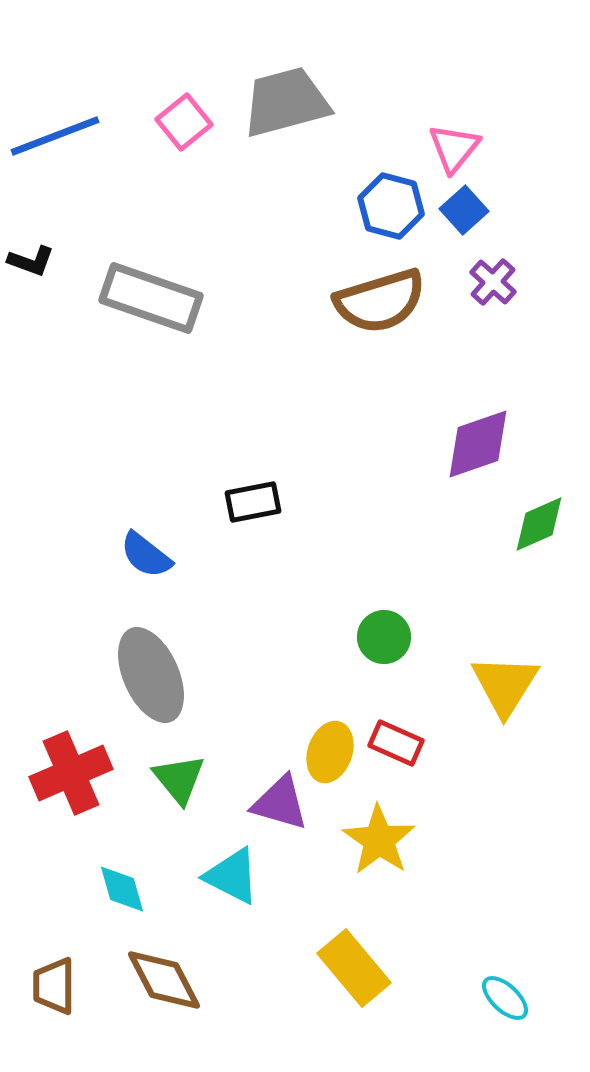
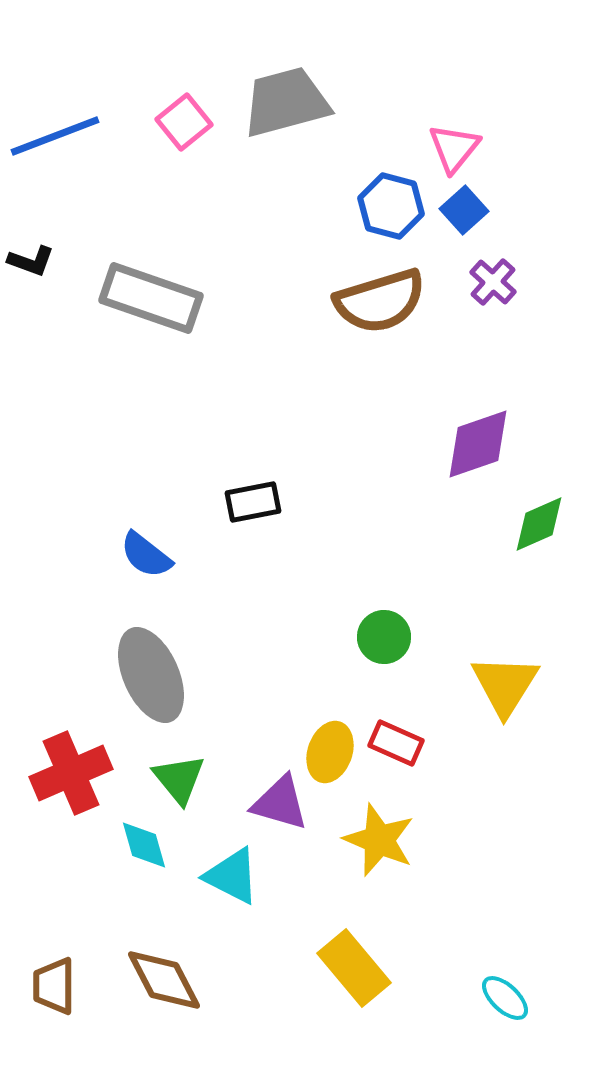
yellow star: rotated 12 degrees counterclockwise
cyan diamond: moved 22 px right, 44 px up
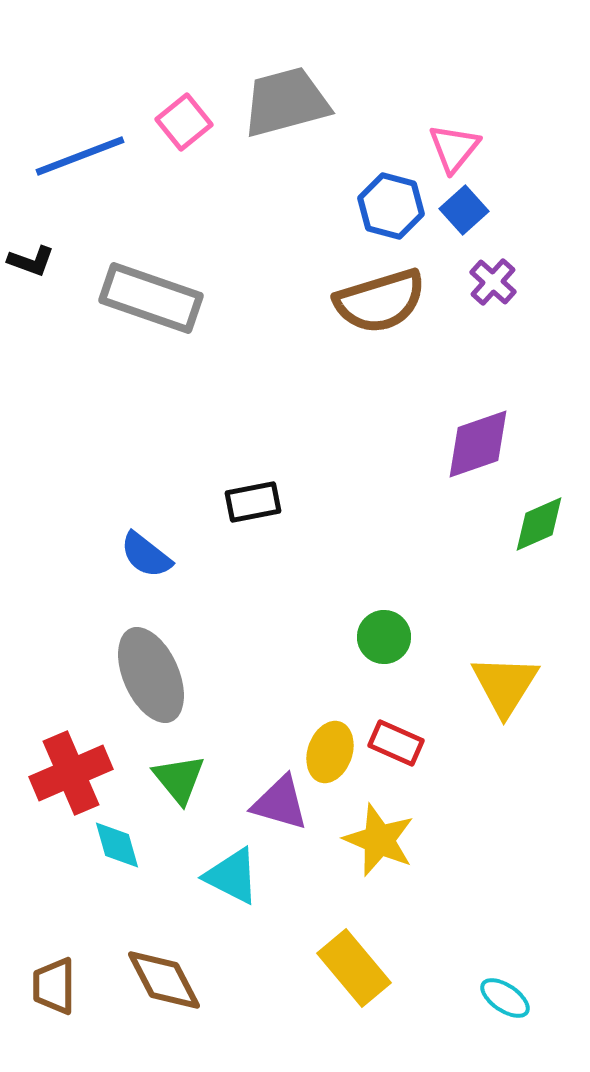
blue line: moved 25 px right, 20 px down
cyan diamond: moved 27 px left
cyan ellipse: rotated 9 degrees counterclockwise
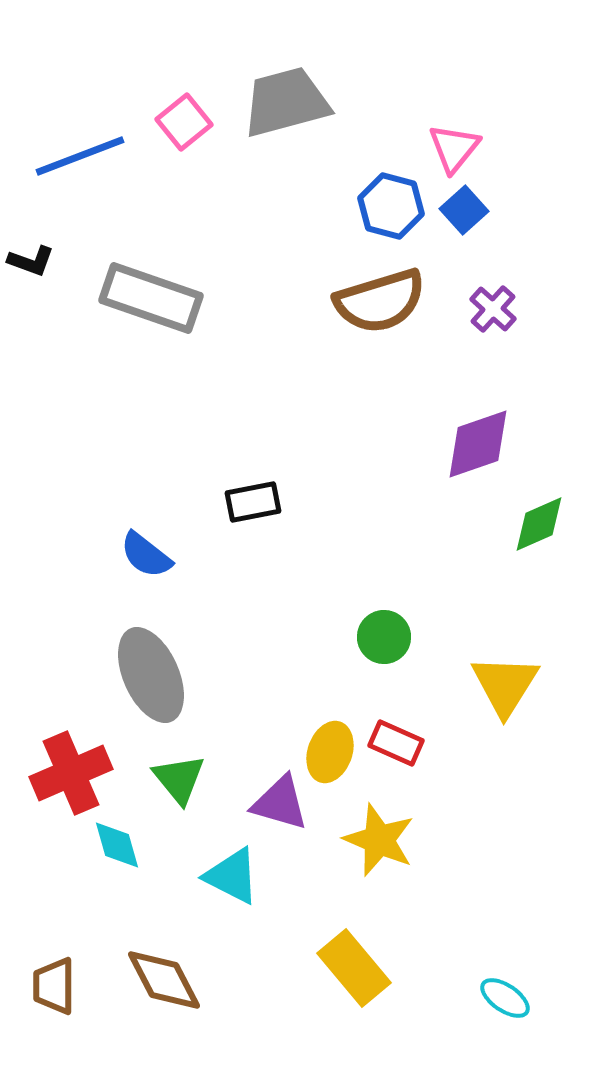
purple cross: moved 27 px down
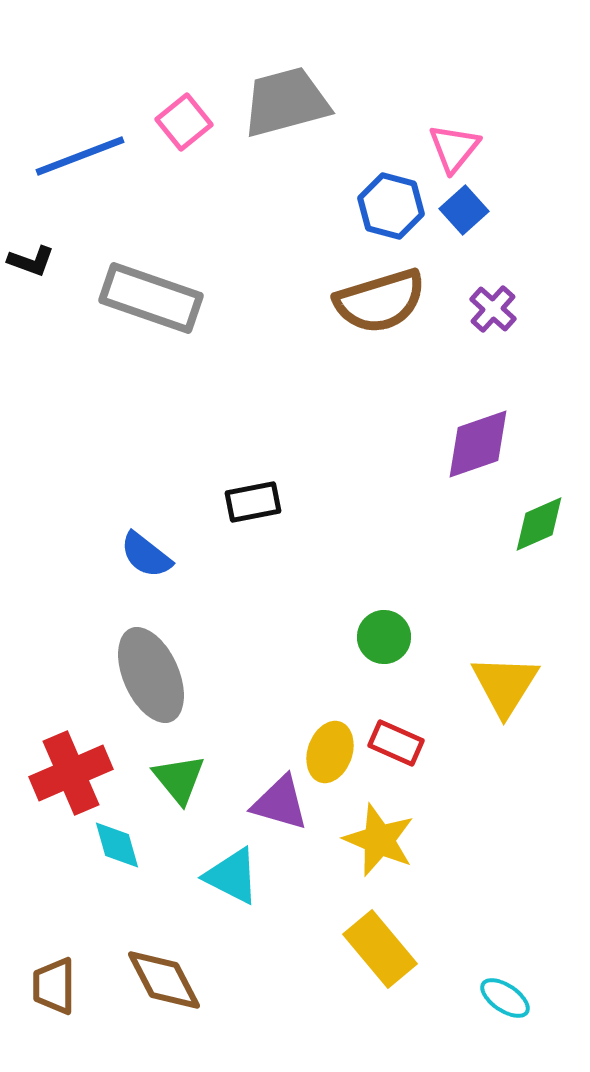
yellow rectangle: moved 26 px right, 19 px up
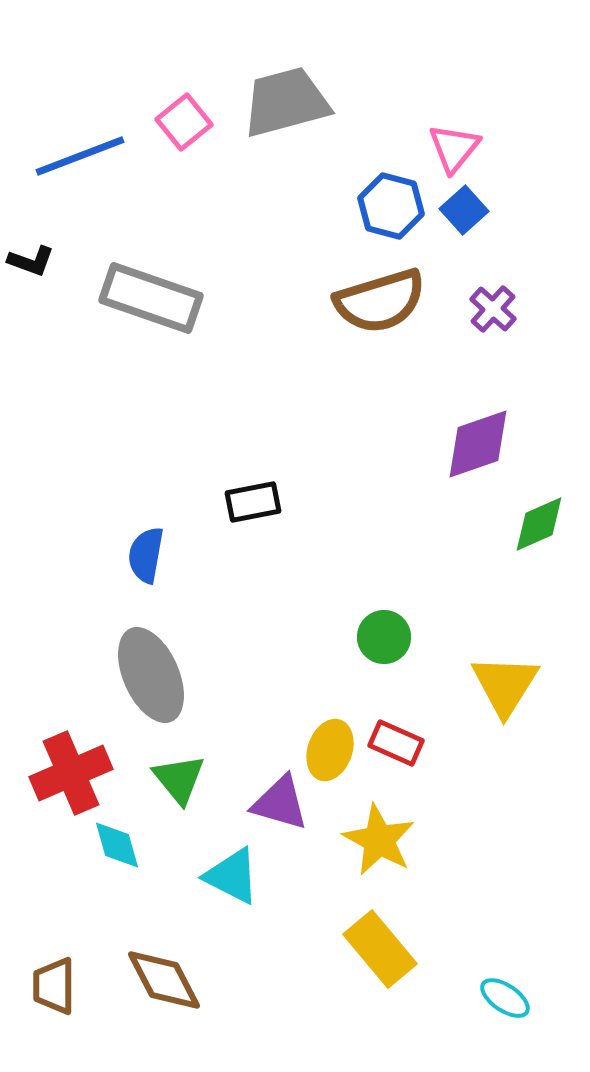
blue semicircle: rotated 62 degrees clockwise
yellow ellipse: moved 2 px up
yellow star: rotated 6 degrees clockwise
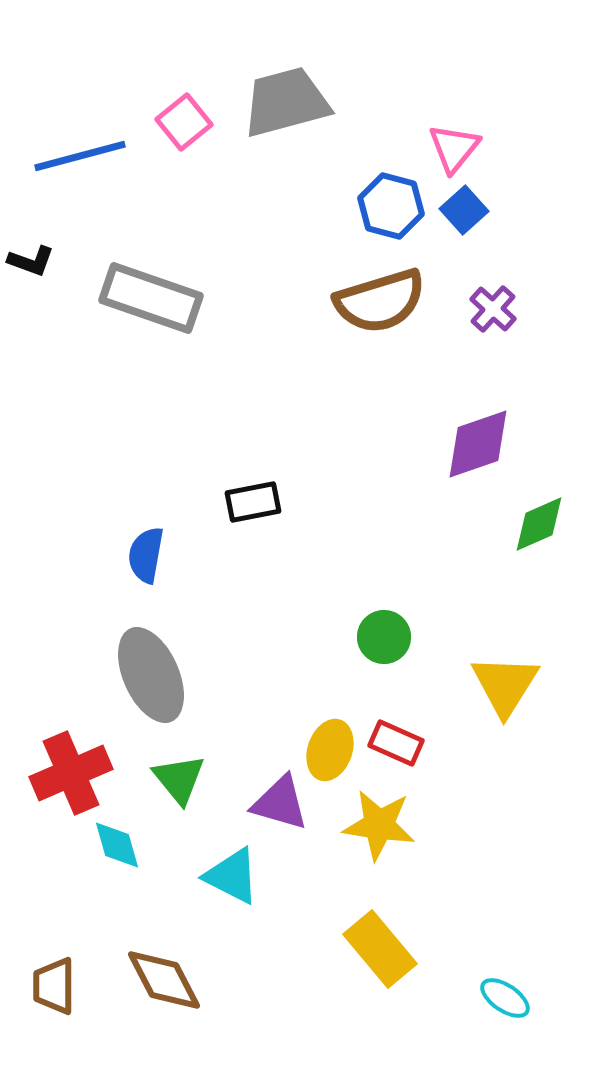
blue line: rotated 6 degrees clockwise
yellow star: moved 15 px up; rotated 20 degrees counterclockwise
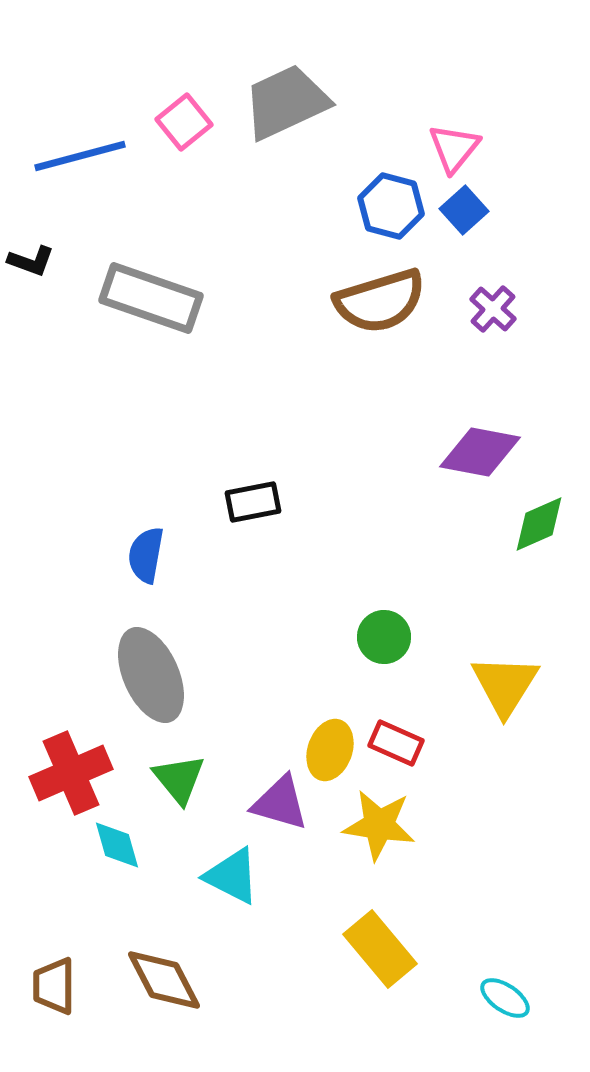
gray trapezoid: rotated 10 degrees counterclockwise
purple diamond: moved 2 px right, 8 px down; rotated 30 degrees clockwise
